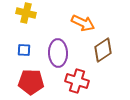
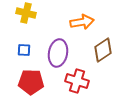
orange arrow: moved 1 px left, 1 px up; rotated 35 degrees counterclockwise
purple ellipse: rotated 12 degrees clockwise
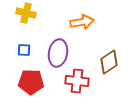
brown diamond: moved 6 px right, 12 px down
red cross: rotated 10 degrees counterclockwise
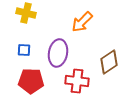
orange arrow: rotated 145 degrees clockwise
red pentagon: moved 1 px up
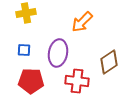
yellow cross: rotated 24 degrees counterclockwise
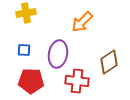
purple ellipse: moved 1 px down
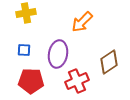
red cross: rotated 30 degrees counterclockwise
